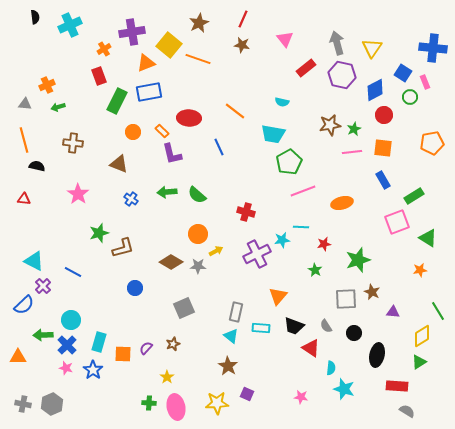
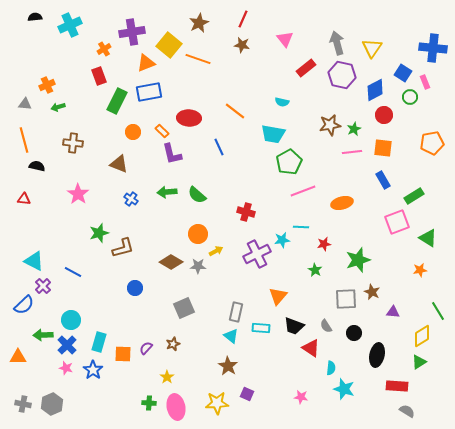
black semicircle at (35, 17): rotated 88 degrees counterclockwise
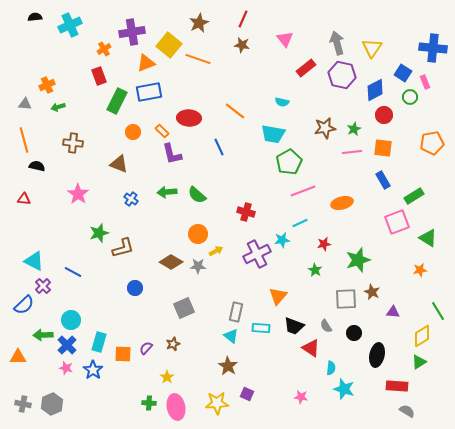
brown star at (330, 125): moved 5 px left, 3 px down
cyan line at (301, 227): moved 1 px left, 4 px up; rotated 28 degrees counterclockwise
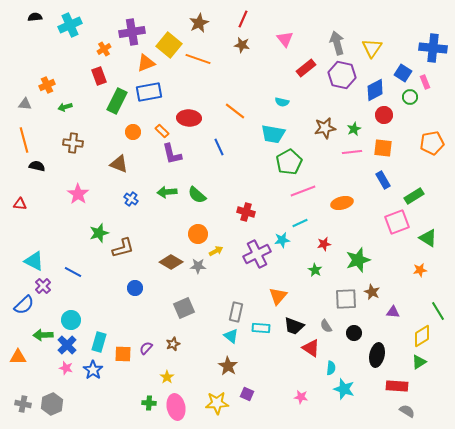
green arrow at (58, 107): moved 7 px right
red triangle at (24, 199): moved 4 px left, 5 px down
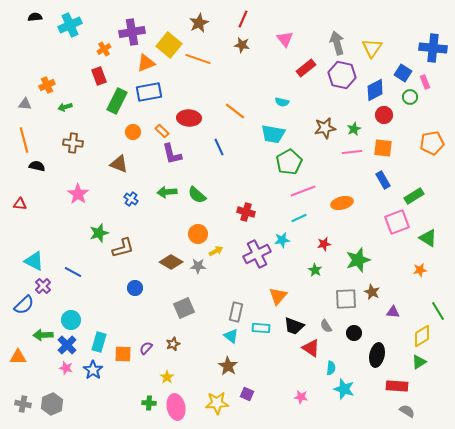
cyan line at (300, 223): moved 1 px left, 5 px up
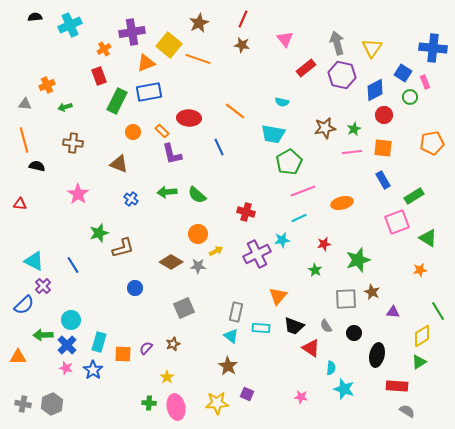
blue line at (73, 272): moved 7 px up; rotated 30 degrees clockwise
